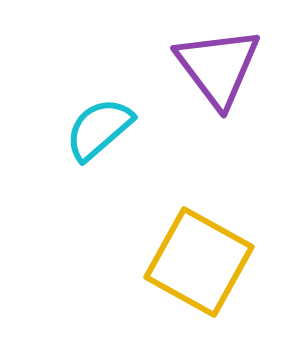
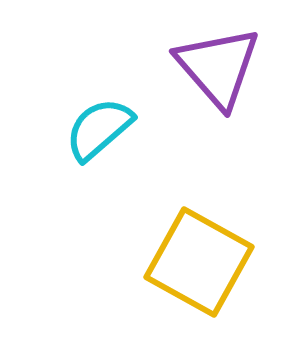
purple triangle: rotated 4 degrees counterclockwise
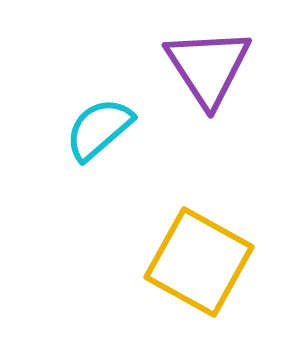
purple triangle: moved 10 px left; rotated 8 degrees clockwise
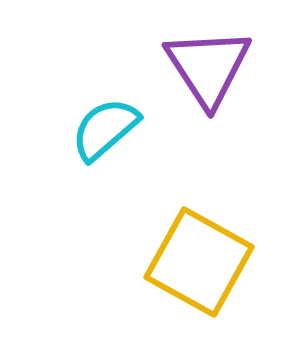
cyan semicircle: moved 6 px right
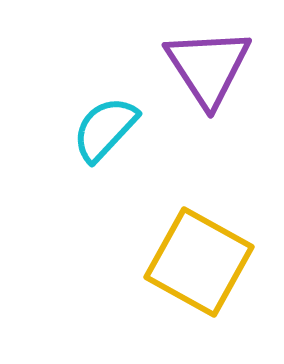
cyan semicircle: rotated 6 degrees counterclockwise
